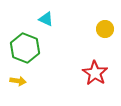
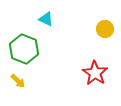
green hexagon: moved 1 px left, 1 px down
yellow arrow: rotated 35 degrees clockwise
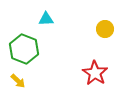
cyan triangle: rotated 28 degrees counterclockwise
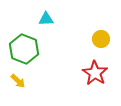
yellow circle: moved 4 px left, 10 px down
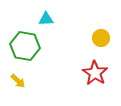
yellow circle: moved 1 px up
green hexagon: moved 1 px right, 3 px up; rotated 12 degrees counterclockwise
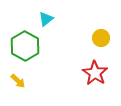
cyan triangle: rotated 35 degrees counterclockwise
green hexagon: rotated 20 degrees clockwise
